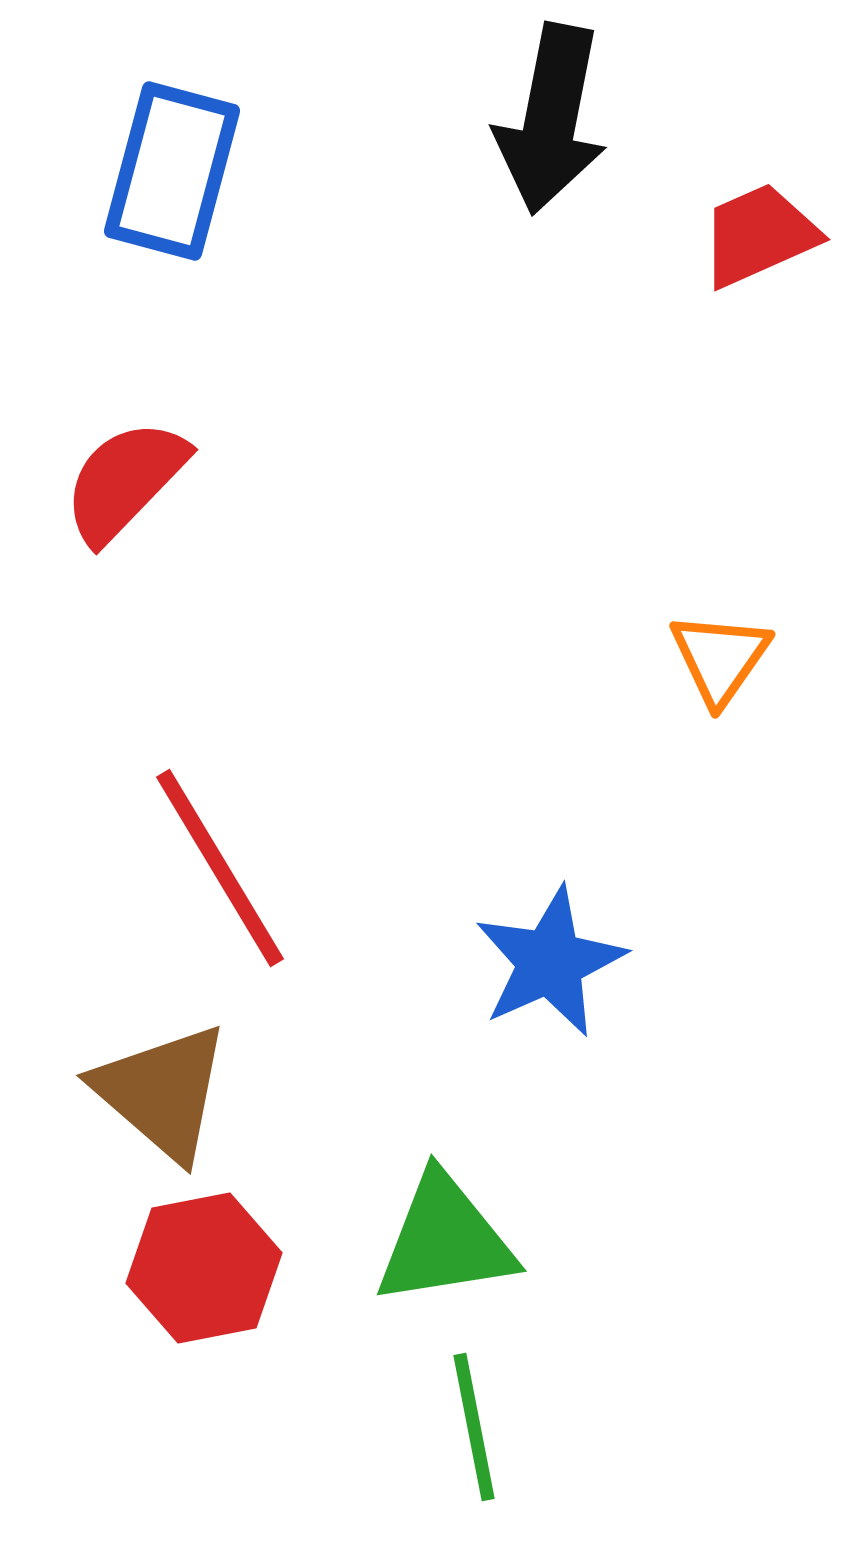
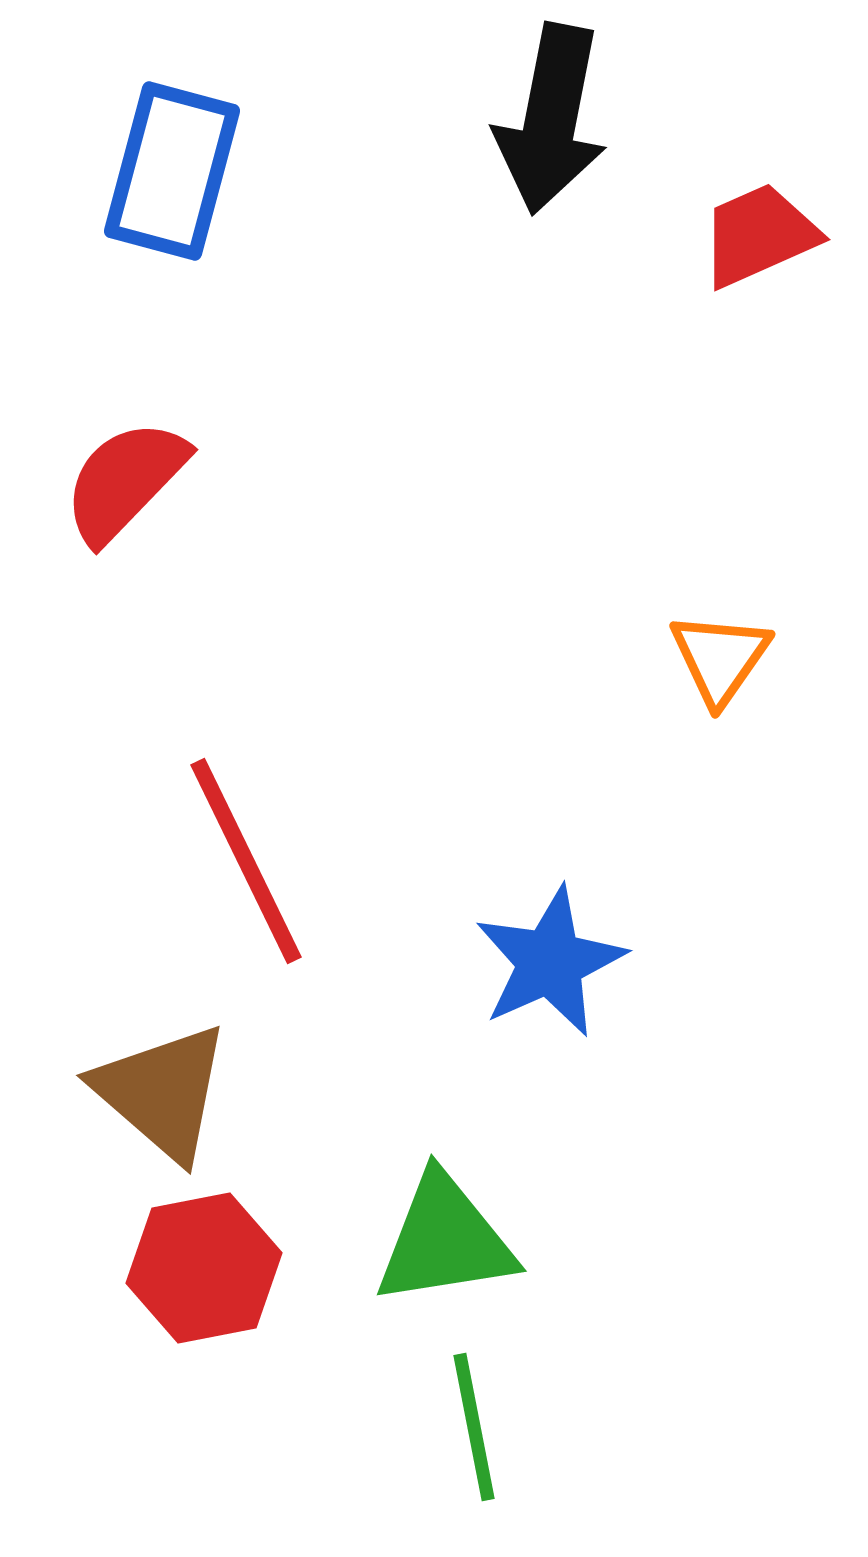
red line: moved 26 px right, 7 px up; rotated 5 degrees clockwise
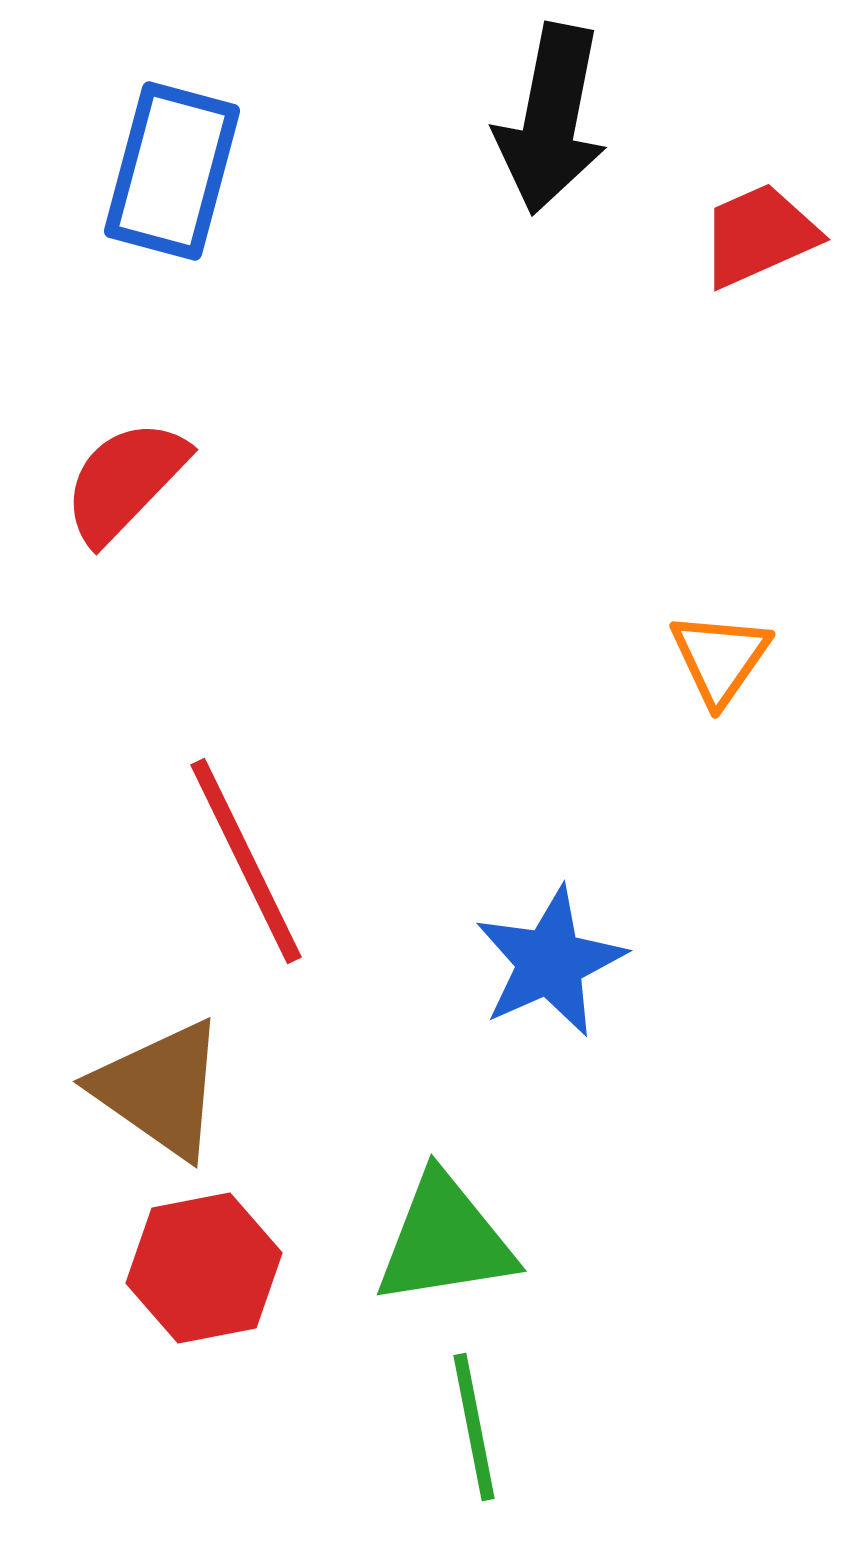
brown triangle: moved 2 px left, 3 px up; rotated 6 degrees counterclockwise
